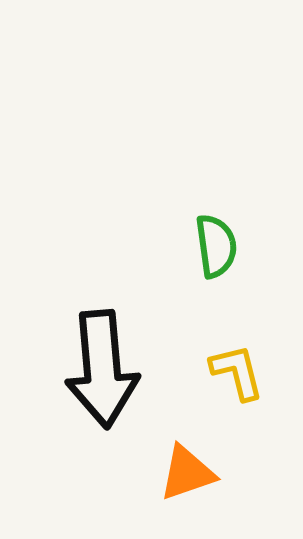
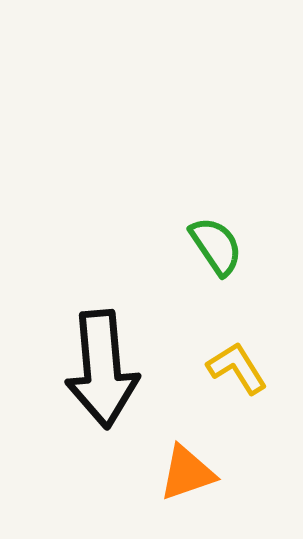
green semicircle: rotated 26 degrees counterclockwise
yellow L-shape: moved 4 px up; rotated 18 degrees counterclockwise
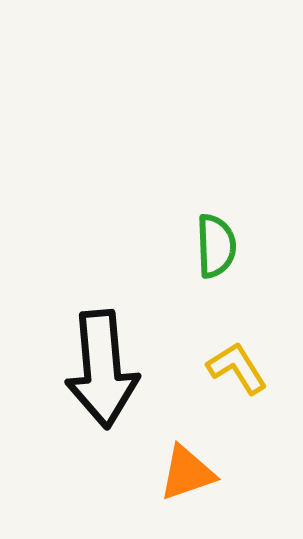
green semicircle: rotated 32 degrees clockwise
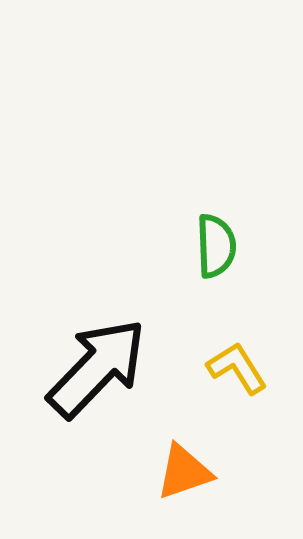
black arrow: moved 5 px left, 1 px up; rotated 131 degrees counterclockwise
orange triangle: moved 3 px left, 1 px up
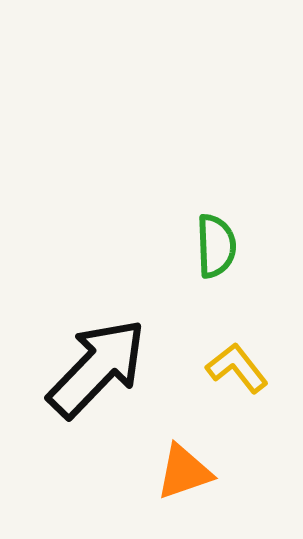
yellow L-shape: rotated 6 degrees counterclockwise
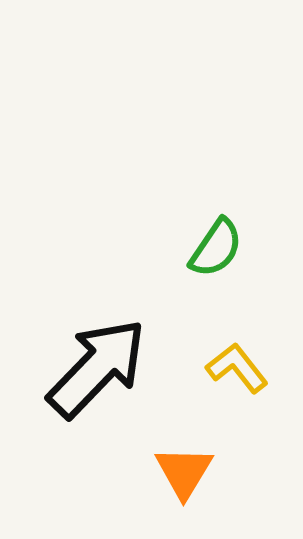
green semicircle: moved 2 px down; rotated 36 degrees clockwise
orange triangle: rotated 40 degrees counterclockwise
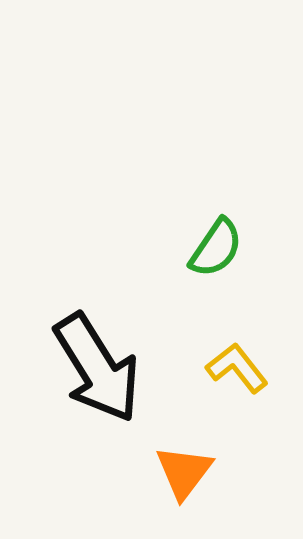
black arrow: rotated 104 degrees clockwise
orange triangle: rotated 6 degrees clockwise
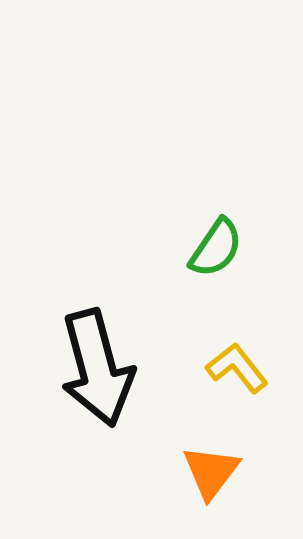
black arrow: rotated 17 degrees clockwise
orange triangle: moved 27 px right
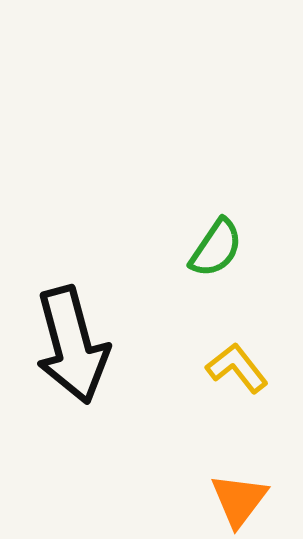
black arrow: moved 25 px left, 23 px up
orange triangle: moved 28 px right, 28 px down
